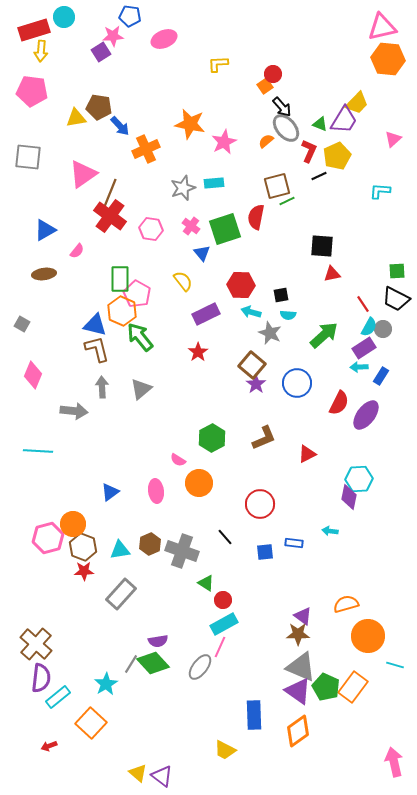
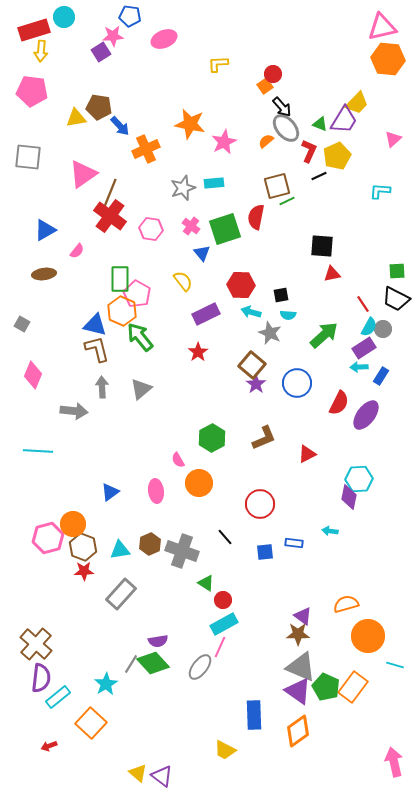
pink semicircle at (178, 460): rotated 28 degrees clockwise
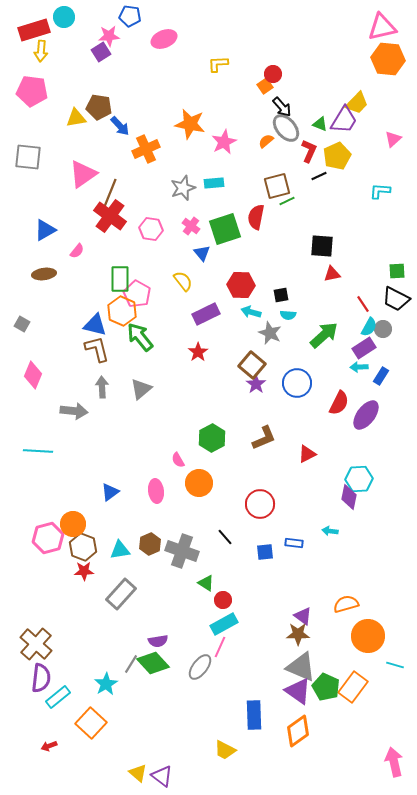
pink star at (113, 36): moved 4 px left
